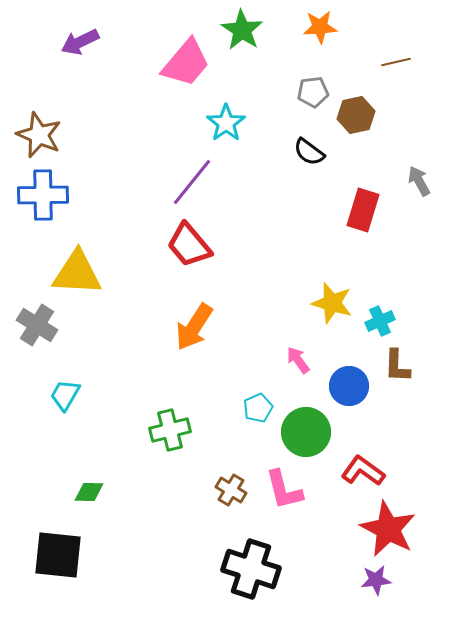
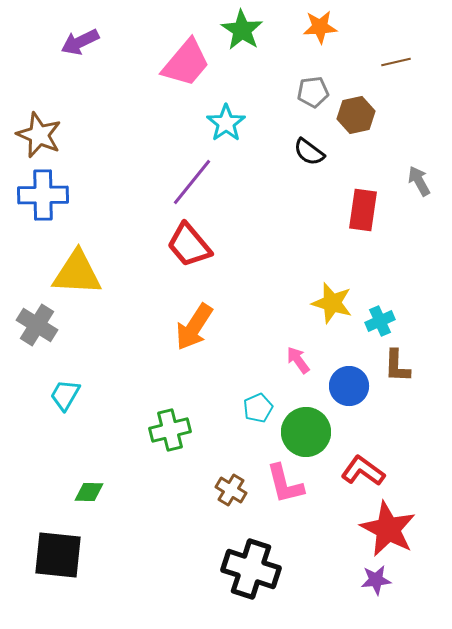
red rectangle: rotated 9 degrees counterclockwise
pink L-shape: moved 1 px right, 6 px up
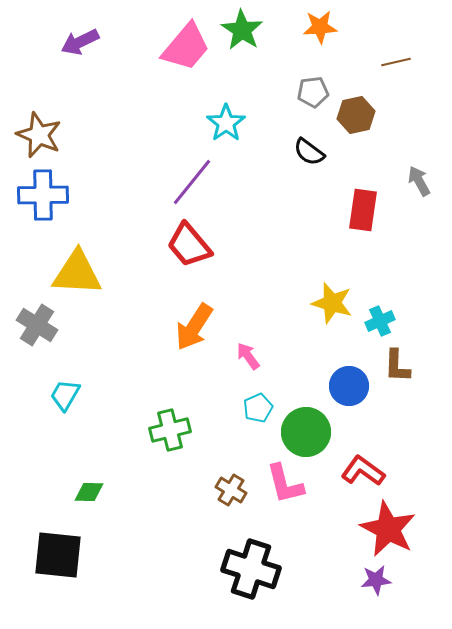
pink trapezoid: moved 16 px up
pink arrow: moved 50 px left, 4 px up
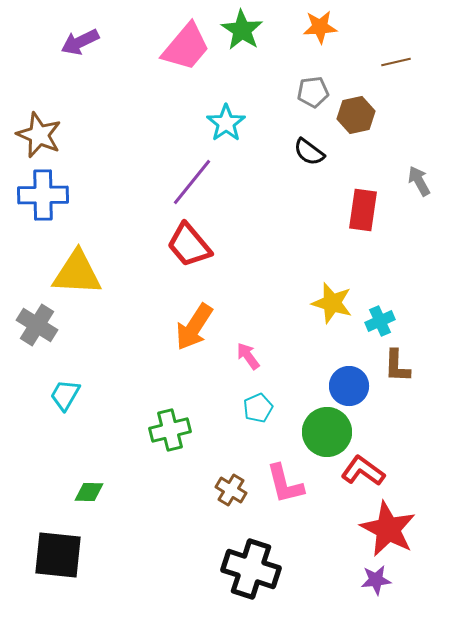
green circle: moved 21 px right
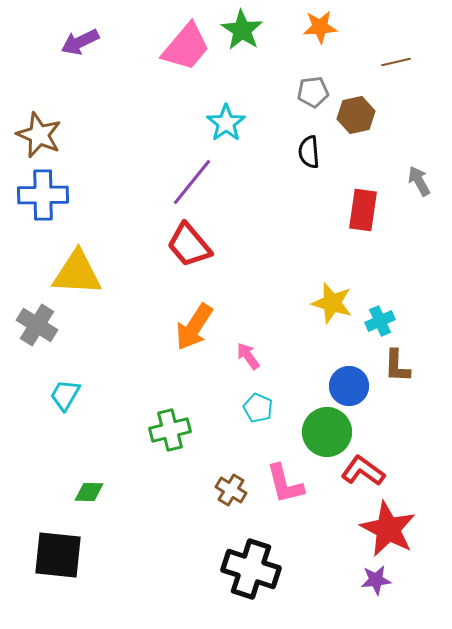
black semicircle: rotated 48 degrees clockwise
cyan pentagon: rotated 24 degrees counterclockwise
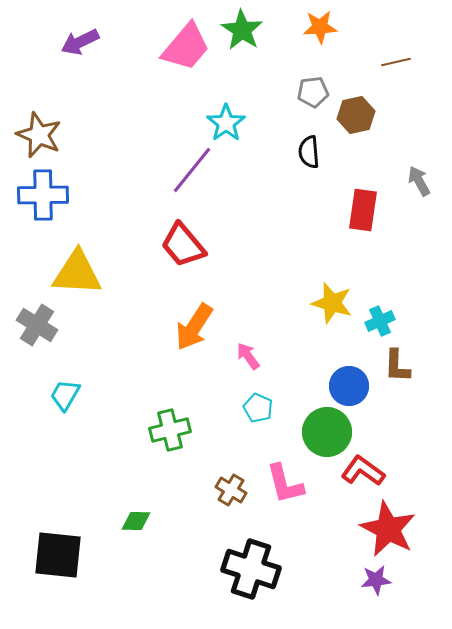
purple line: moved 12 px up
red trapezoid: moved 6 px left
green diamond: moved 47 px right, 29 px down
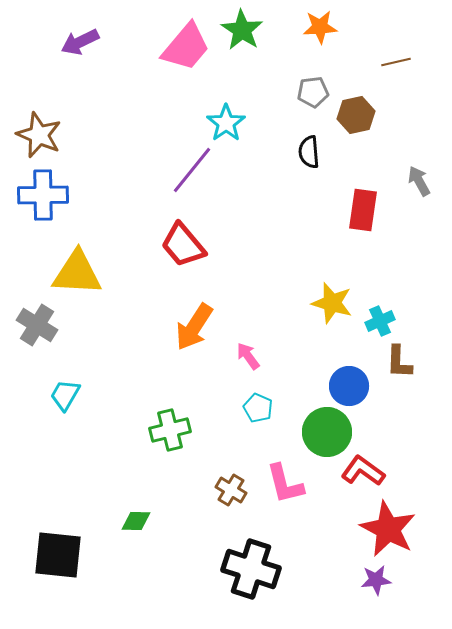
brown L-shape: moved 2 px right, 4 px up
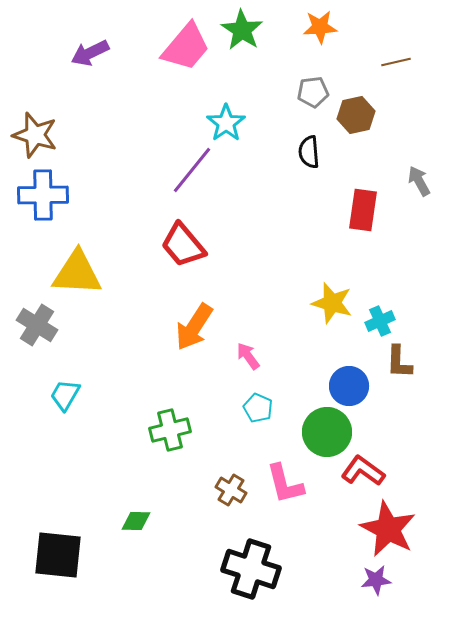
purple arrow: moved 10 px right, 11 px down
brown star: moved 4 px left; rotated 6 degrees counterclockwise
